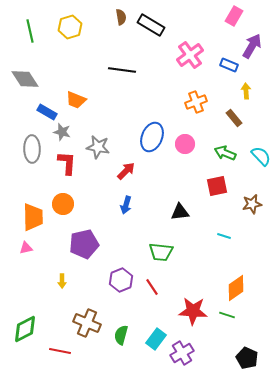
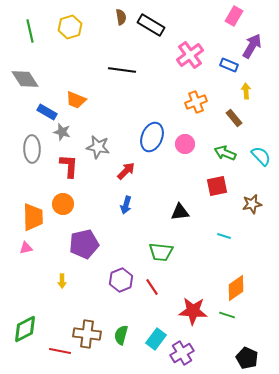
red L-shape at (67, 163): moved 2 px right, 3 px down
brown cross at (87, 323): moved 11 px down; rotated 16 degrees counterclockwise
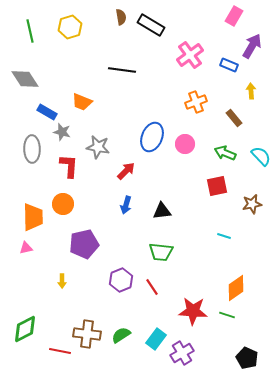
yellow arrow at (246, 91): moved 5 px right
orange trapezoid at (76, 100): moved 6 px right, 2 px down
black triangle at (180, 212): moved 18 px left, 1 px up
green semicircle at (121, 335): rotated 42 degrees clockwise
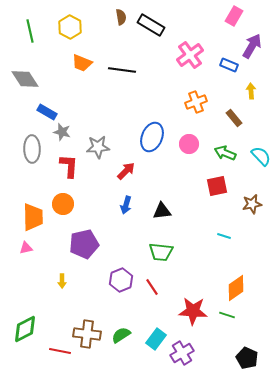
yellow hexagon at (70, 27): rotated 15 degrees counterclockwise
orange trapezoid at (82, 102): moved 39 px up
pink circle at (185, 144): moved 4 px right
gray star at (98, 147): rotated 15 degrees counterclockwise
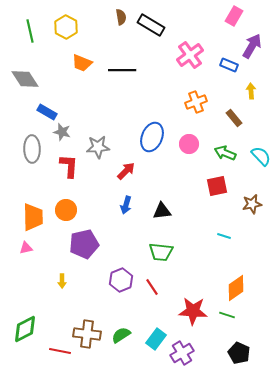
yellow hexagon at (70, 27): moved 4 px left
black line at (122, 70): rotated 8 degrees counterclockwise
orange circle at (63, 204): moved 3 px right, 6 px down
black pentagon at (247, 358): moved 8 px left, 5 px up
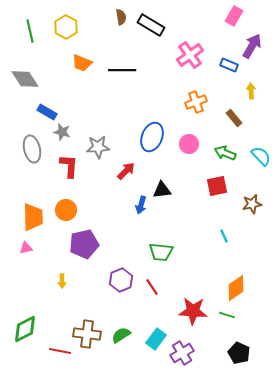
gray ellipse at (32, 149): rotated 12 degrees counterclockwise
blue arrow at (126, 205): moved 15 px right
black triangle at (162, 211): moved 21 px up
cyan line at (224, 236): rotated 48 degrees clockwise
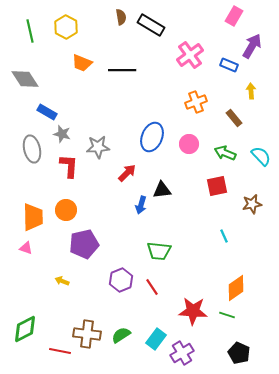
gray star at (62, 132): moved 2 px down
red arrow at (126, 171): moved 1 px right, 2 px down
pink triangle at (26, 248): rotated 32 degrees clockwise
green trapezoid at (161, 252): moved 2 px left, 1 px up
yellow arrow at (62, 281): rotated 112 degrees clockwise
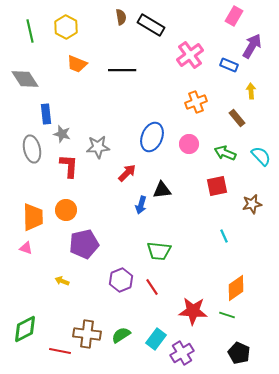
orange trapezoid at (82, 63): moved 5 px left, 1 px down
blue rectangle at (47, 112): moved 1 px left, 2 px down; rotated 54 degrees clockwise
brown rectangle at (234, 118): moved 3 px right
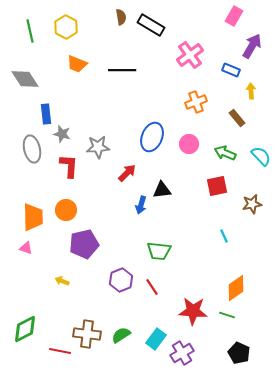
blue rectangle at (229, 65): moved 2 px right, 5 px down
